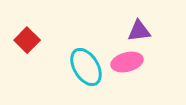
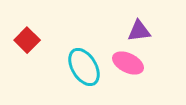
pink ellipse: moved 1 px right, 1 px down; rotated 40 degrees clockwise
cyan ellipse: moved 2 px left
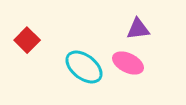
purple triangle: moved 1 px left, 2 px up
cyan ellipse: rotated 21 degrees counterclockwise
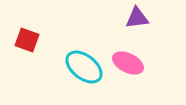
purple triangle: moved 1 px left, 11 px up
red square: rotated 25 degrees counterclockwise
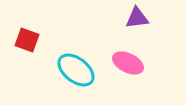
cyan ellipse: moved 8 px left, 3 px down
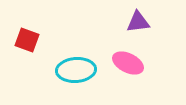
purple triangle: moved 1 px right, 4 px down
cyan ellipse: rotated 42 degrees counterclockwise
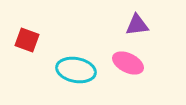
purple triangle: moved 1 px left, 3 px down
cyan ellipse: rotated 15 degrees clockwise
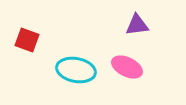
pink ellipse: moved 1 px left, 4 px down
